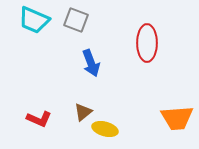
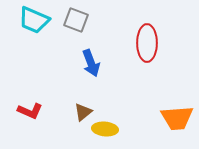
red L-shape: moved 9 px left, 8 px up
yellow ellipse: rotated 10 degrees counterclockwise
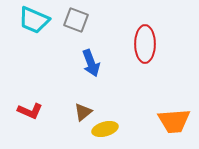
red ellipse: moved 2 px left, 1 px down
orange trapezoid: moved 3 px left, 3 px down
yellow ellipse: rotated 20 degrees counterclockwise
